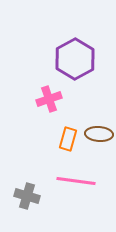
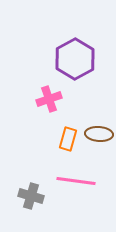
gray cross: moved 4 px right
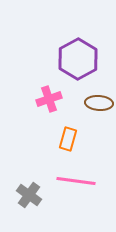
purple hexagon: moved 3 px right
brown ellipse: moved 31 px up
gray cross: moved 2 px left, 1 px up; rotated 20 degrees clockwise
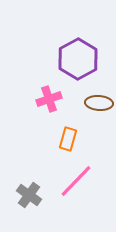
pink line: rotated 54 degrees counterclockwise
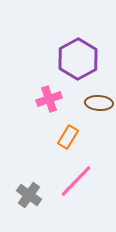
orange rectangle: moved 2 px up; rotated 15 degrees clockwise
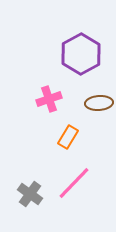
purple hexagon: moved 3 px right, 5 px up
brown ellipse: rotated 8 degrees counterclockwise
pink line: moved 2 px left, 2 px down
gray cross: moved 1 px right, 1 px up
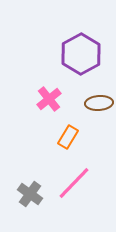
pink cross: rotated 20 degrees counterclockwise
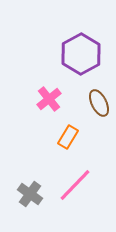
brown ellipse: rotated 68 degrees clockwise
pink line: moved 1 px right, 2 px down
